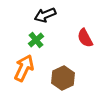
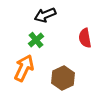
red semicircle: rotated 18 degrees clockwise
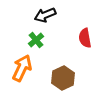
orange arrow: moved 2 px left
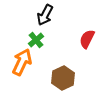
black arrow: rotated 40 degrees counterclockwise
red semicircle: moved 2 px right, 1 px down; rotated 36 degrees clockwise
orange arrow: moved 6 px up
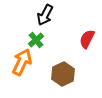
brown hexagon: moved 4 px up
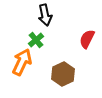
black arrow: rotated 40 degrees counterclockwise
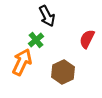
black arrow: moved 2 px right, 1 px down; rotated 15 degrees counterclockwise
brown hexagon: moved 2 px up
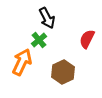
black arrow: moved 2 px down
green cross: moved 3 px right
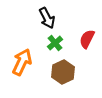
green cross: moved 16 px right, 3 px down
